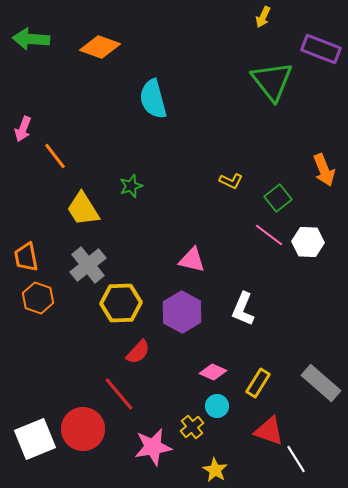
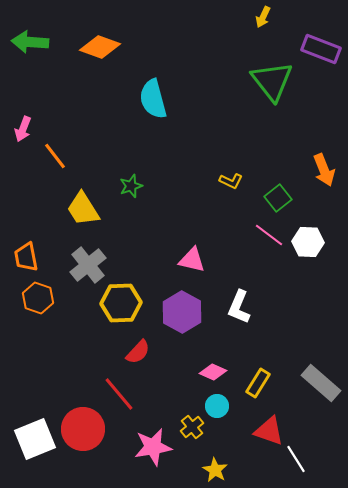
green arrow: moved 1 px left, 3 px down
white L-shape: moved 4 px left, 2 px up
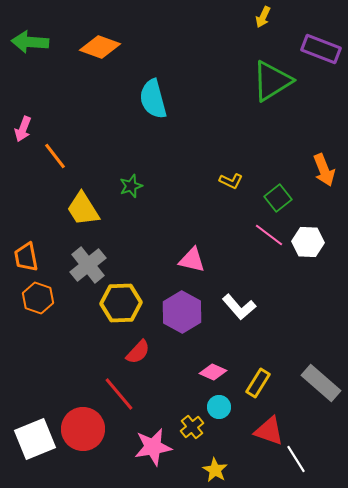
green triangle: rotated 36 degrees clockwise
white L-shape: rotated 64 degrees counterclockwise
cyan circle: moved 2 px right, 1 px down
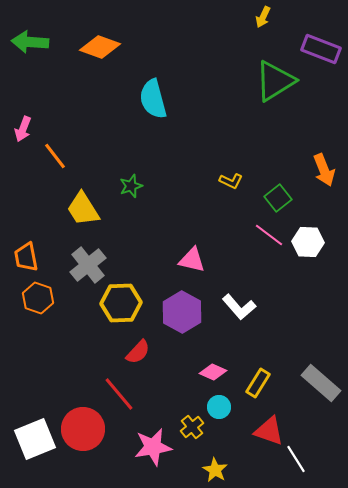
green triangle: moved 3 px right
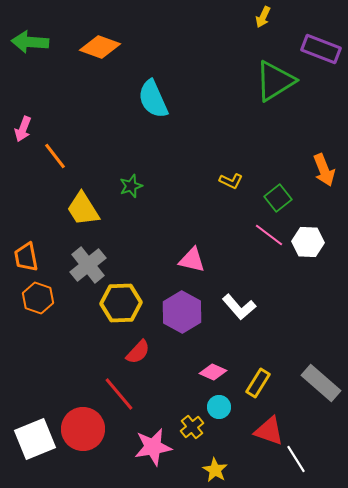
cyan semicircle: rotated 9 degrees counterclockwise
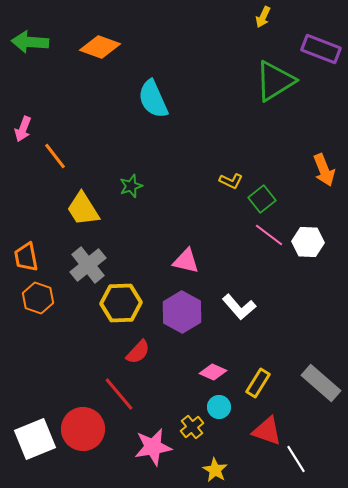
green square: moved 16 px left, 1 px down
pink triangle: moved 6 px left, 1 px down
red triangle: moved 2 px left
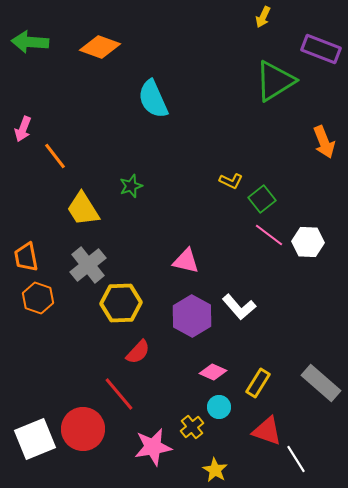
orange arrow: moved 28 px up
purple hexagon: moved 10 px right, 4 px down
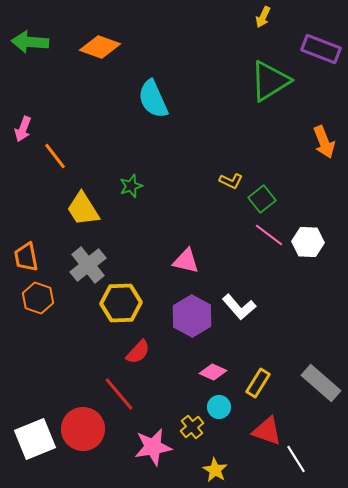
green triangle: moved 5 px left
